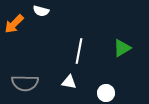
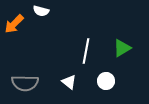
white line: moved 7 px right
white triangle: rotated 28 degrees clockwise
white circle: moved 12 px up
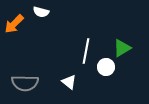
white semicircle: moved 1 px down
white circle: moved 14 px up
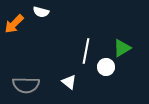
gray semicircle: moved 1 px right, 2 px down
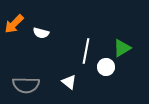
white semicircle: moved 21 px down
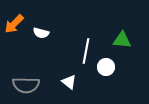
green triangle: moved 8 px up; rotated 36 degrees clockwise
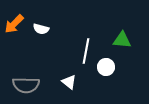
white semicircle: moved 4 px up
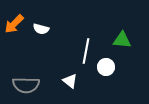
white triangle: moved 1 px right, 1 px up
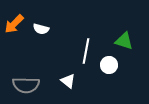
green triangle: moved 2 px right, 1 px down; rotated 12 degrees clockwise
white circle: moved 3 px right, 2 px up
white triangle: moved 2 px left
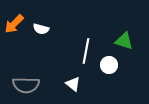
white triangle: moved 5 px right, 3 px down
